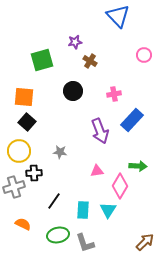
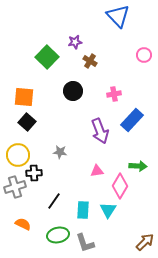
green square: moved 5 px right, 3 px up; rotated 30 degrees counterclockwise
yellow circle: moved 1 px left, 4 px down
gray cross: moved 1 px right
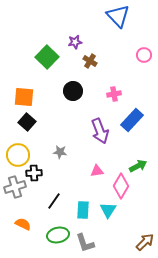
green arrow: rotated 30 degrees counterclockwise
pink diamond: moved 1 px right
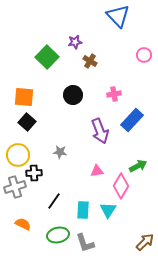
black circle: moved 4 px down
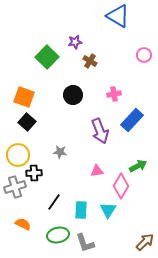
blue triangle: rotated 15 degrees counterclockwise
orange square: rotated 15 degrees clockwise
black line: moved 1 px down
cyan rectangle: moved 2 px left
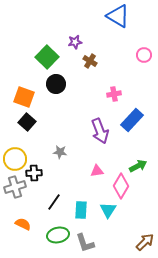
black circle: moved 17 px left, 11 px up
yellow circle: moved 3 px left, 4 px down
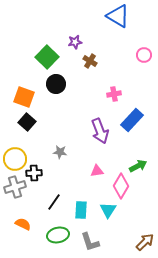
gray L-shape: moved 5 px right, 1 px up
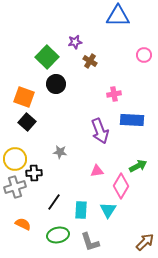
blue triangle: rotated 30 degrees counterclockwise
blue rectangle: rotated 50 degrees clockwise
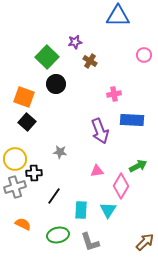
black line: moved 6 px up
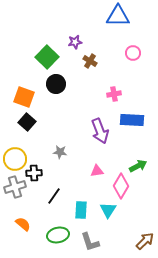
pink circle: moved 11 px left, 2 px up
orange semicircle: rotated 14 degrees clockwise
brown arrow: moved 1 px up
